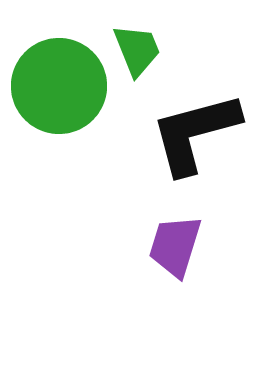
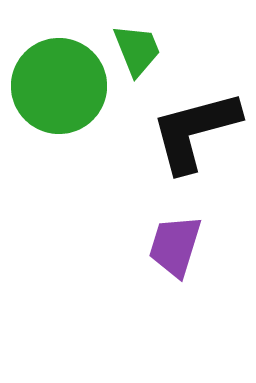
black L-shape: moved 2 px up
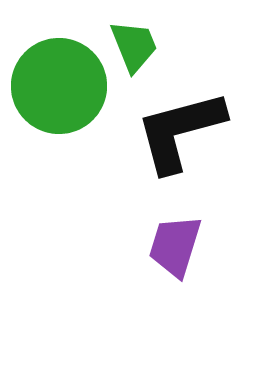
green trapezoid: moved 3 px left, 4 px up
black L-shape: moved 15 px left
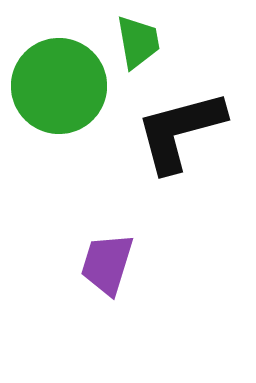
green trapezoid: moved 4 px right, 4 px up; rotated 12 degrees clockwise
purple trapezoid: moved 68 px left, 18 px down
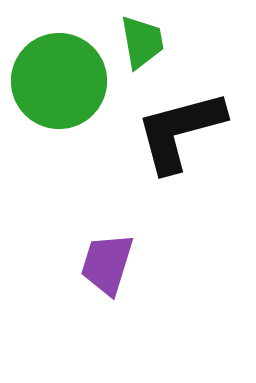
green trapezoid: moved 4 px right
green circle: moved 5 px up
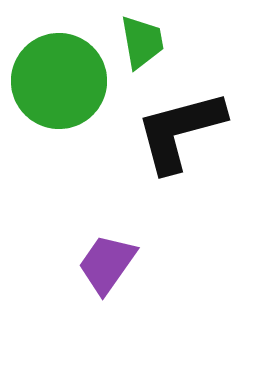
purple trapezoid: rotated 18 degrees clockwise
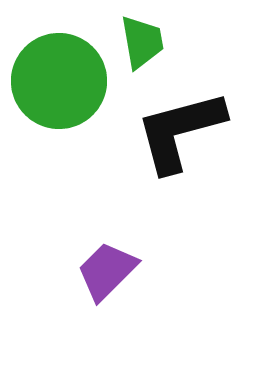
purple trapezoid: moved 7 px down; rotated 10 degrees clockwise
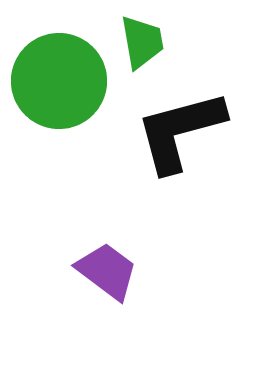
purple trapezoid: rotated 82 degrees clockwise
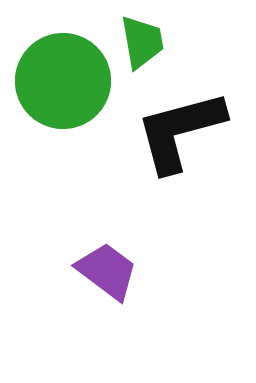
green circle: moved 4 px right
